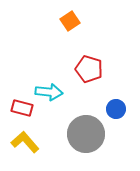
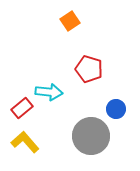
red rectangle: rotated 55 degrees counterclockwise
gray circle: moved 5 px right, 2 px down
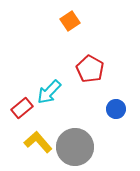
red pentagon: moved 1 px right; rotated 12 degrees clockwise
cyan arrow: rotated 128 degrees clockwise
gray circle: moved 16 px left, 11 px down
yellow L-shape: moved 13 px right
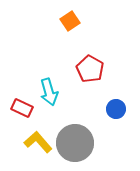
cyan arrow: rotated 60 degrees counterclockwise
red rectangle: rotated 65 degrees clockwise
gray circle: moved 4 px up
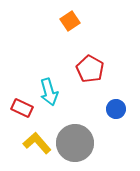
yellow L-shape: moved 1 px left, 1 px down
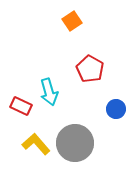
orange square: moved 2 px right
red rectangle: moved 1 px left, 2 px up
yellow L-shape: moved 1 px left, 1 px down
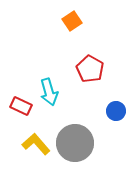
blue circle: moved 2 px down
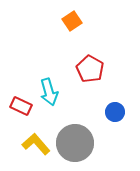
blue circle: moved 1 px left, 1 px down
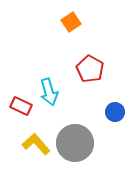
orange square: moved 1 px left, 1 px down
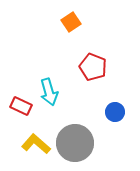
red pentagon: moved 3 px right, 2 px up; rotated 8 degrees counterclockwise
yellow L-shape: rotated 8 degrees counterclockwise
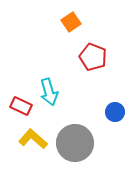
red pentagon: moved 10 px up
yellow L-shape: moved 3 px left, 5 px up
